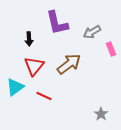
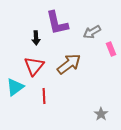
black arrow: moved 7 px right, 1 px up
red line: rotated 63 degrees clockwise
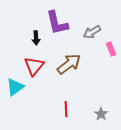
red line: moved 22 px right, 13 px down
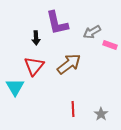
pink rectangle: moved 1 px left, 4 px up; rotated 48 degrees counterclockwise
cyan triangle: rotated 24 degrees counterclockwise
red line: moved 7 px right
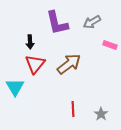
gray arrow: moved 10 px up
black arrow: moved 6 px left, 4 px down
red triangle: moved 1 px right, 2 px up
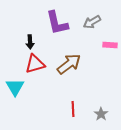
pink rectangle: rotated 16 degrees counterclockwise
red triangle: rotated 35 degrees clockwise
